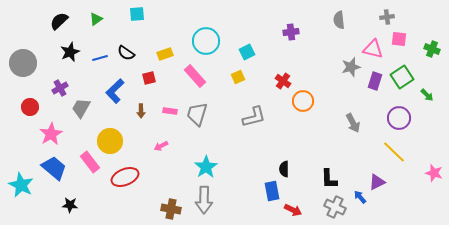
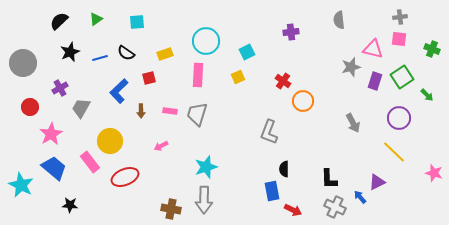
cyan square at (137, 14): moved 8 px down
gray cross at (387, 17): moved 13 px right
pink rectangle at (195, 76): moved 3 px right, 1 px up; rotated 45 degrees clockwise
blue L-shape at (115, 91): moved 4 px right
gray L-shape at (254, 117): moved 15 px right, 15 px down; rotated 125 degrees clockwise
cyan star at (206, 167): rotated 15 degrees clockwise
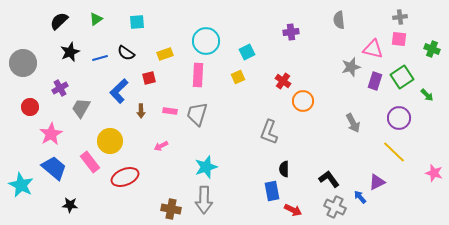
black L-shape at (329, 179): rotated 145 degrees clockwise
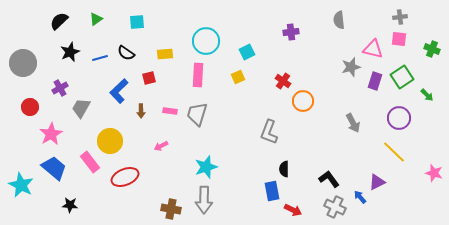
yellow rectangle at (165, 54): rotated 14 degrees clockwise
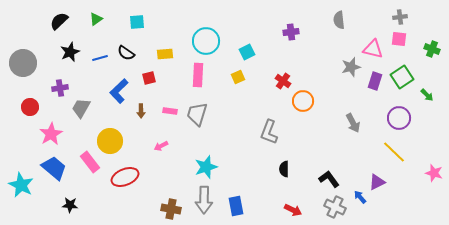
purple cross at (60, 88): rotated 21 degrees clockwise
blue rectangle at (272, 191): moved 36 px left, 15 px down
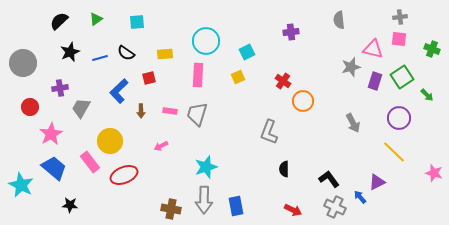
red ellipse at (125, 177): moved 1 px left, 2 px up
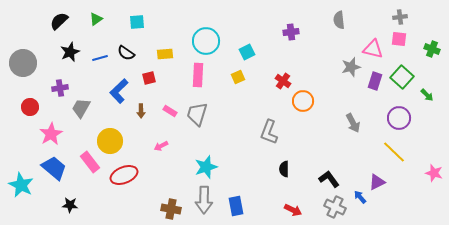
green square at (402, 77): rotated 15 degrees counterclockwise
pink rectangle at (170, 111): rotated 24 degrees clockwise
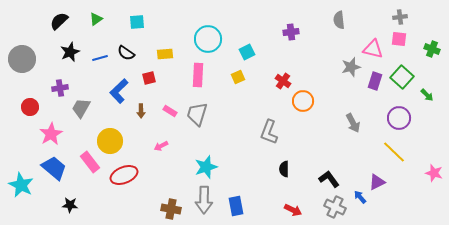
cyan circle at (206, 41): moved 2 px right, 2 px up
gray circle at (23, 63): moved 1 px left, 4 px up
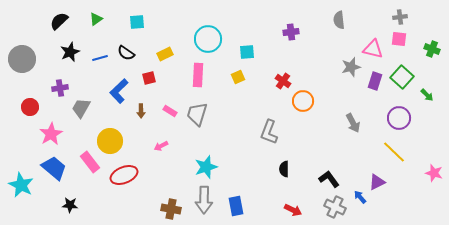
cyan square at (247, 52): rotated 21 degrees clockwise
yellow rectangle at (165, 54): rotated 21 degrees counterclockwise
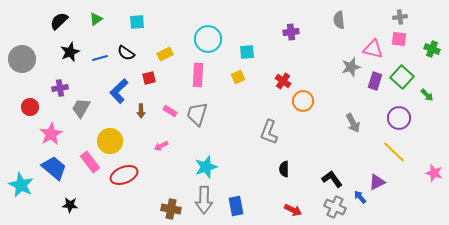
black L-shape at (329, 179): moved 3 px right
